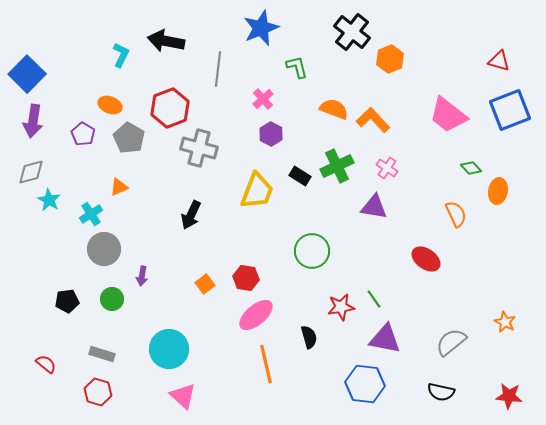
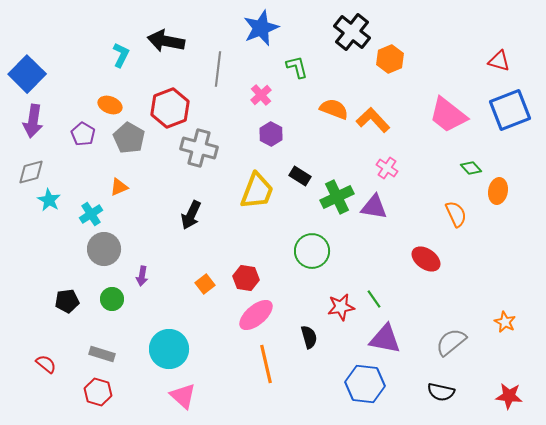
pink cross at (263, 99): moved 2 px left, 4 px up
green cross at (337, 166): moved 31 px down
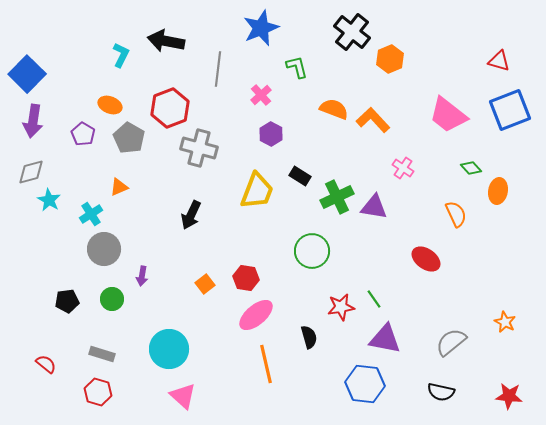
pink cross at (387, 168): moved 16 px right
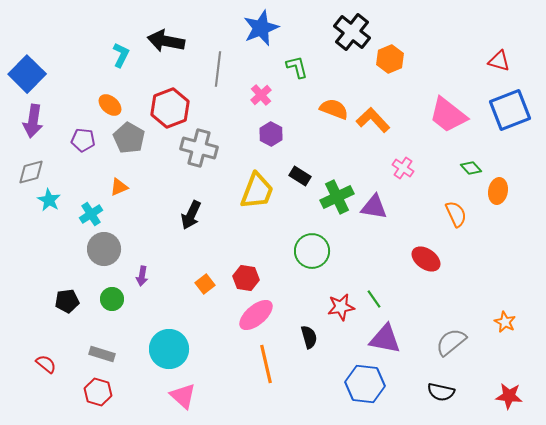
orange ellipse at (110, 105): rotated 20 degrees clockwise
purple pentagon at (83, 134): moved 6 px down; rotated 25 degrees counterclockwise
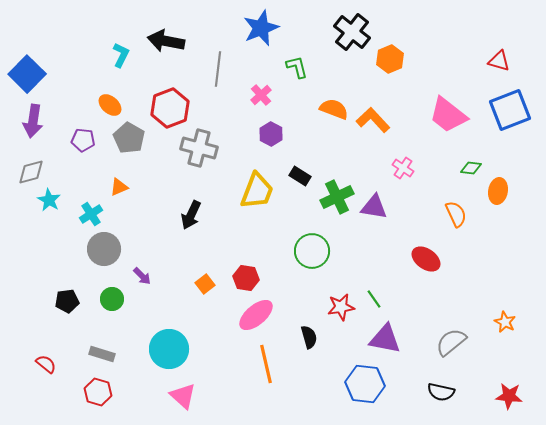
green diamond at (471, 168): rotated 40 degrees counterclockwise
purple arrow at (142, 276): rotated 54 degrees counterclockwise
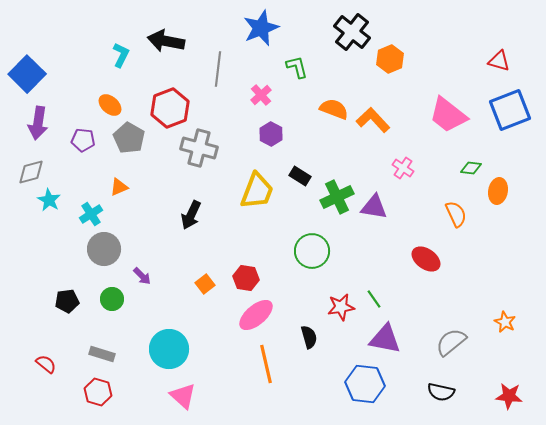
purple arrow at (33, 121): moved 5 px right, 2 px down
